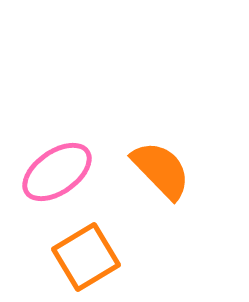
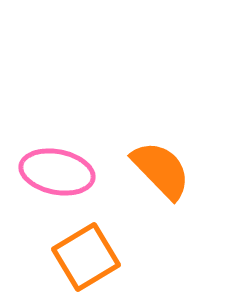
pink ellipse: rotated 46 degrees clockwise
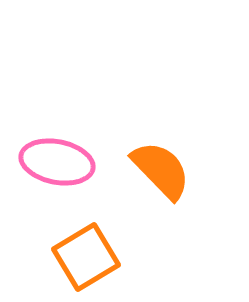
pink ellipse: moved 10 px up
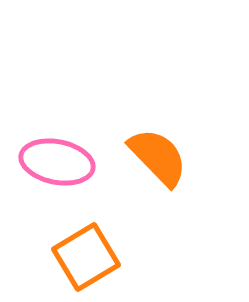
orange semicircle: moved 3 px left, 13 px up
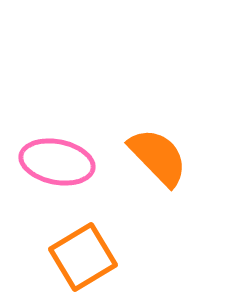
orange square: moved 3 px left
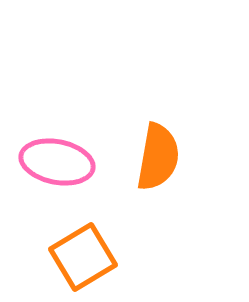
orange semicircle: rotated 54 degrees clockwise
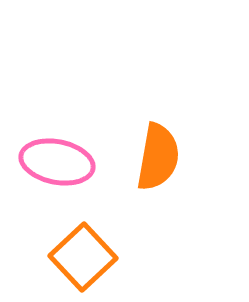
orange square: rotated 12 degrees counterclockwise
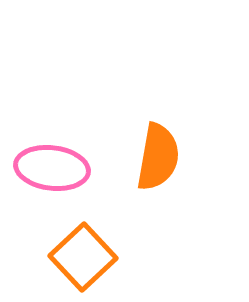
pink ellipse: moved 5 px left, 6 px down; rotated 4 degrees counterclockwise
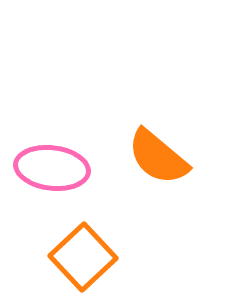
orange semicircle: rotated 120 degrees clockwise
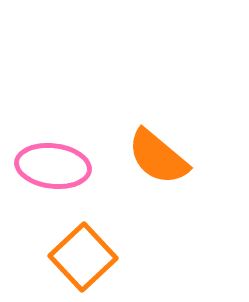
pink ellipse: moved 1 px right, 2 px up
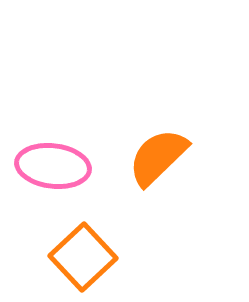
orange semicircle: rotated 96 degrees clockwise
